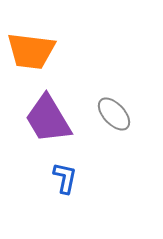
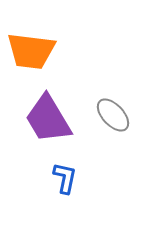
gray ellipse: moved 1 px left, 1 px down
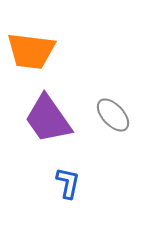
purple trapezoid: rotated 4 degrees counterclockwise
blue L-shape: moved 3 px right, 5 px down
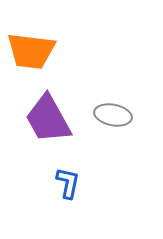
gray ellipse: rotated 36 degrees counterclockwise
purple trapezoid: rotated 6 degrees clockwise
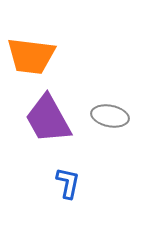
orange trapezoid: moved 5 px down
gray ellipse: moved 3 px left, 1 px down
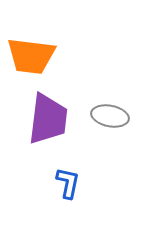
purple trapezoid: rotated 144 degrees counterclockwise
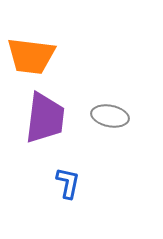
purple trapezoid: moved 3 px left, 1 px up
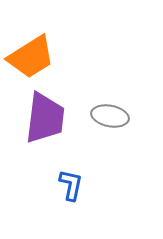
orange trapezoid: moved 1 px down; rotated 39 degrees counterclockwise
blue L-shape: moved 3 px right, 2 px down
